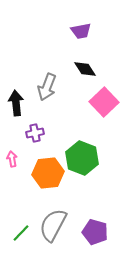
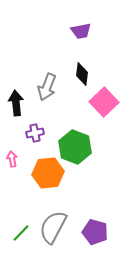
black diamond: moved 3 px left, 5 px down; rotated 40 degrees clockwise
green hexagon: moved 7 px left, 11 px up
gray semicircle: moved 2 px down
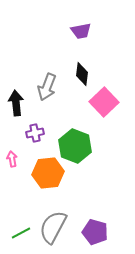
green hexagon: moved 1 px up
green line: rotated 18 degrees clockwise
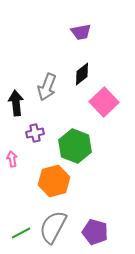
purple trapezoid: moved 1 px down
black diamond: rotated 45 degrees clockwise
orange hexagon: moved 6 px right, 8 px down; rotated 8 degrees counterclockwise
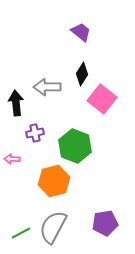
purple trapezoid: rotated 130 degrees counterclockwise
black diamond: rotated 20 degrees counterclockwise
gray arrow: rotated 68 degrees clockwise
pink square: moved 2 px left, 3 px up; rotated 8 degrees counterclockwise
pink arrow: rotated 77 degrees counterclockwise
purple pentagon: moved 10 px right, 9 px up; rotated 25 degrees counterclockwise
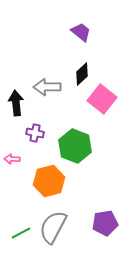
black diamond: rotated 15 degrees clockwise
purple cross: rotated 24 degrees clockwise
orange hexagon: moved 5 px left
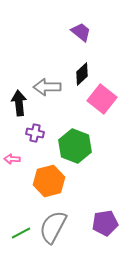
black arrow: moved 3 px right
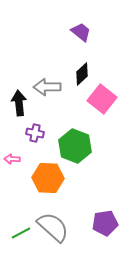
orange hexagon: moved 1 px left, 3 px up; rotated 16 degrees clockwise
gray semicircle: rotated 104 degrees clockwise
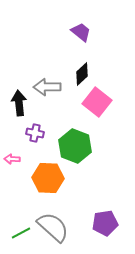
pink square: moved 5 px left, 3 px down
